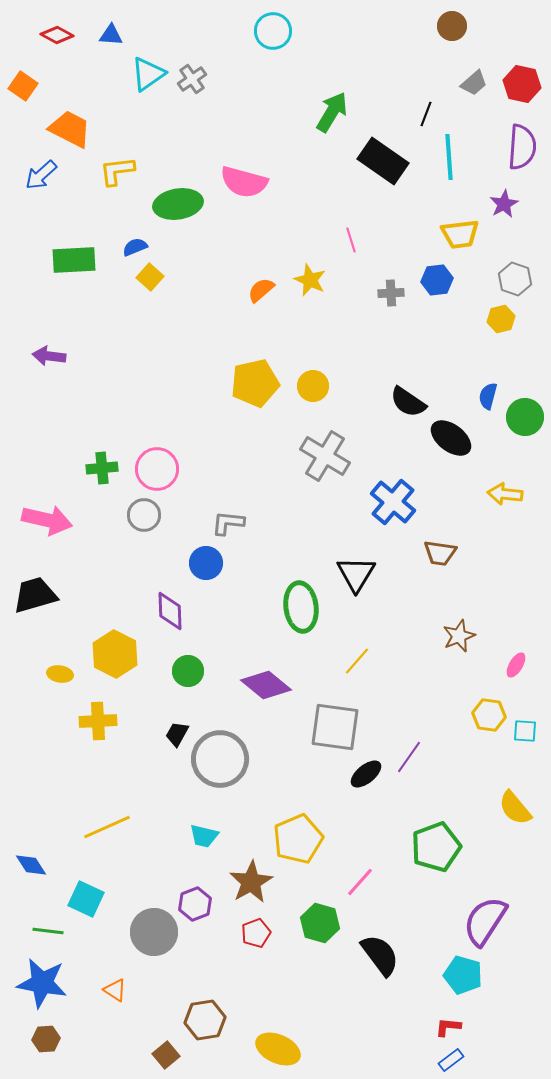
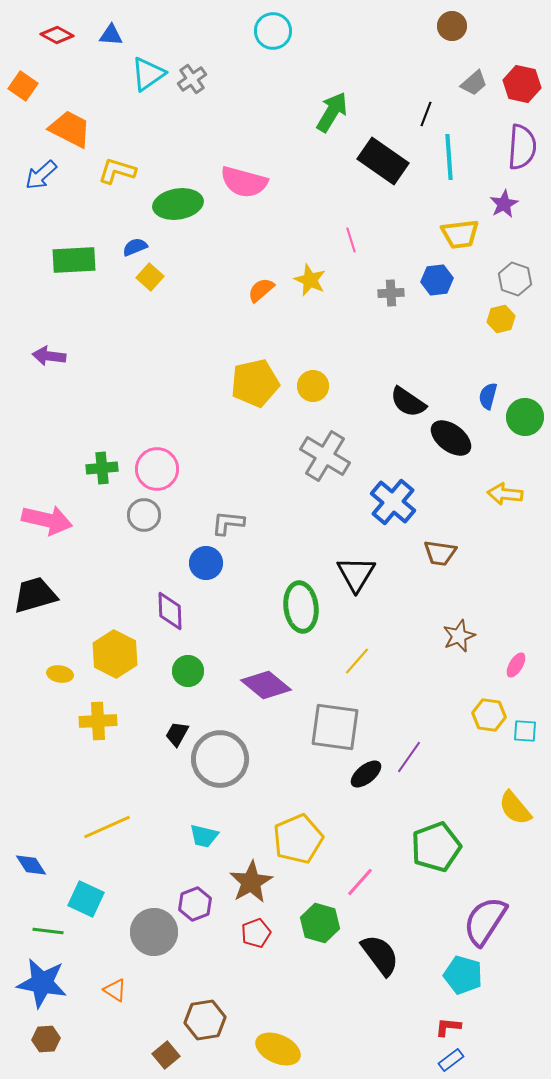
yellow L-shape at (117, 171): rotated 24 degrees clockwise
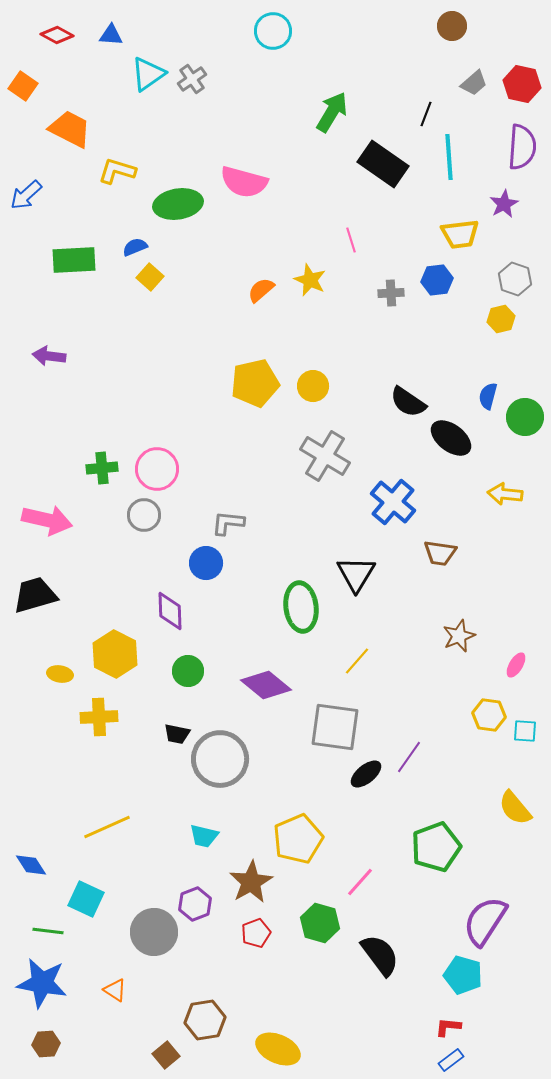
black rectangle at (383, 161): moved 3 px down
blue arrow at (41, 175): moved 15 px left, 20 px down
yellow cross at (98, 721): moved 1 px right, 4 px up
black trapezoid at (177, 734): rotated 108 degrees counterclockwise
brown hexagon at (46, 1039): moved 5 px down
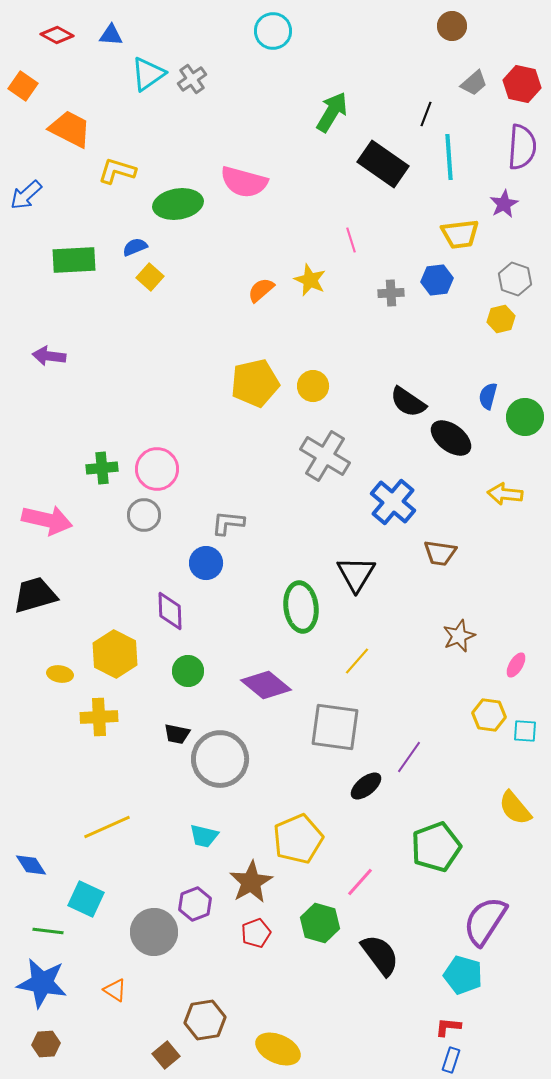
black ellipse at (366, 774): moved 12 px down
blue rectangle at (451, 1060): rotated 35 degrees counterclockwise
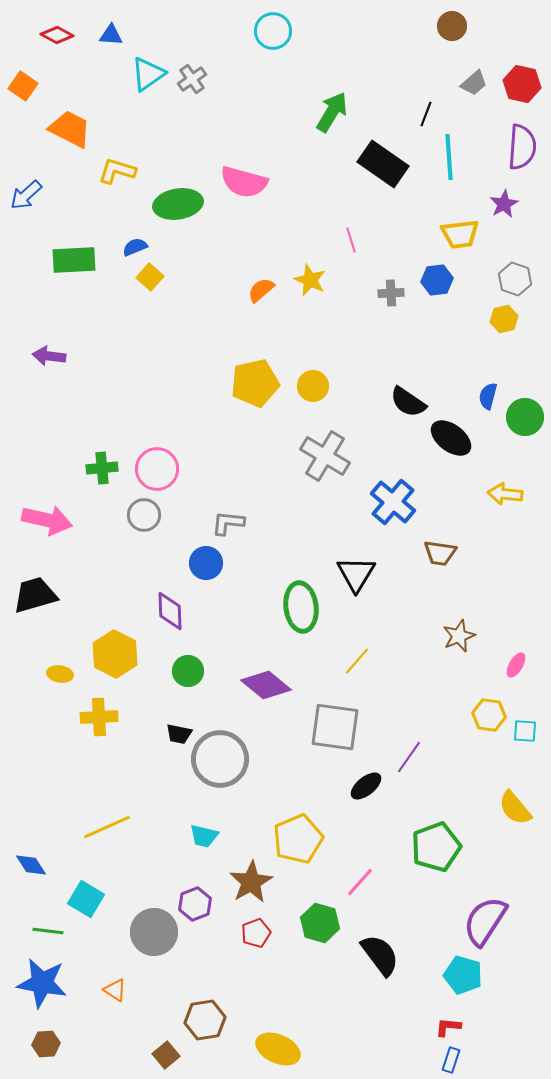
yellow hexagon at (501, 319): moved 3 px right
black trapezoid at (177, 734): moved 2 px right
cyan square at (86, 899): rotated 6 degrees clockwise
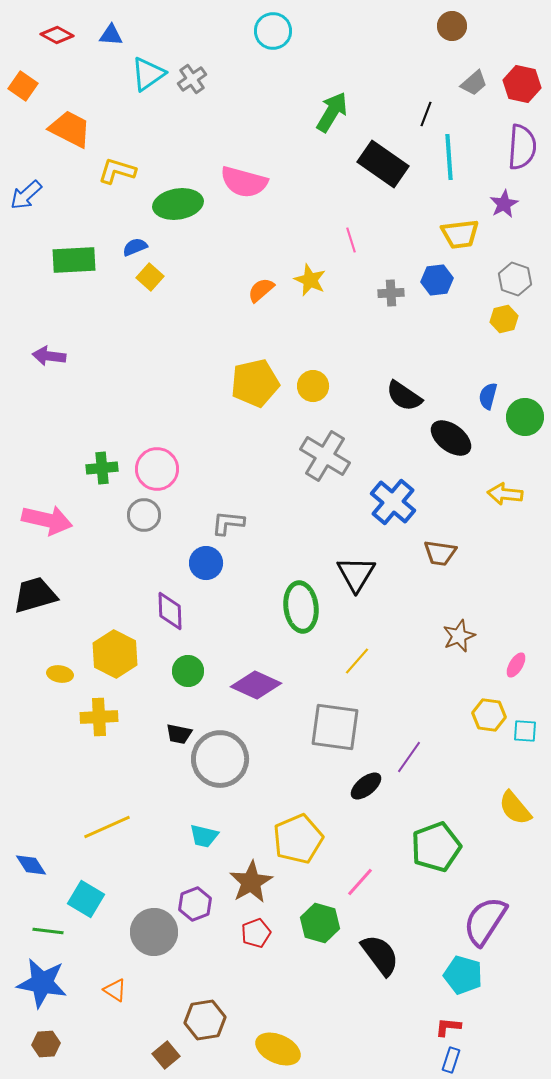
black semicircle at (408, 402): moved 4 px left, 6 px up
purple diamond at (266, 685): moved 10 px left; rotated 15 degrees counterclockwise
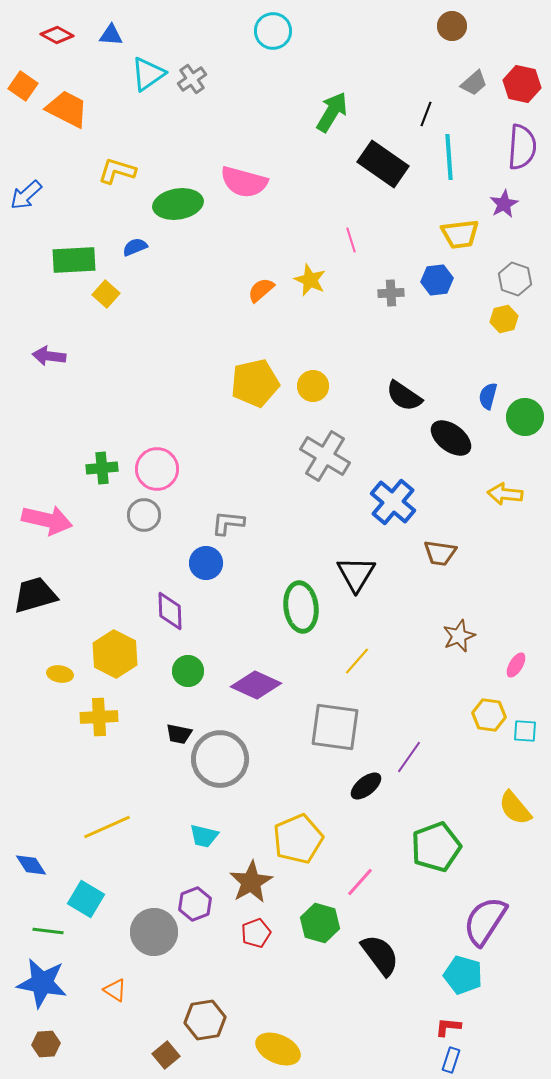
orange trapezoid at (70, 129): moved 3 px left, 20 px up
yellow square at (150, 277): moved 44 px left, 17 px down
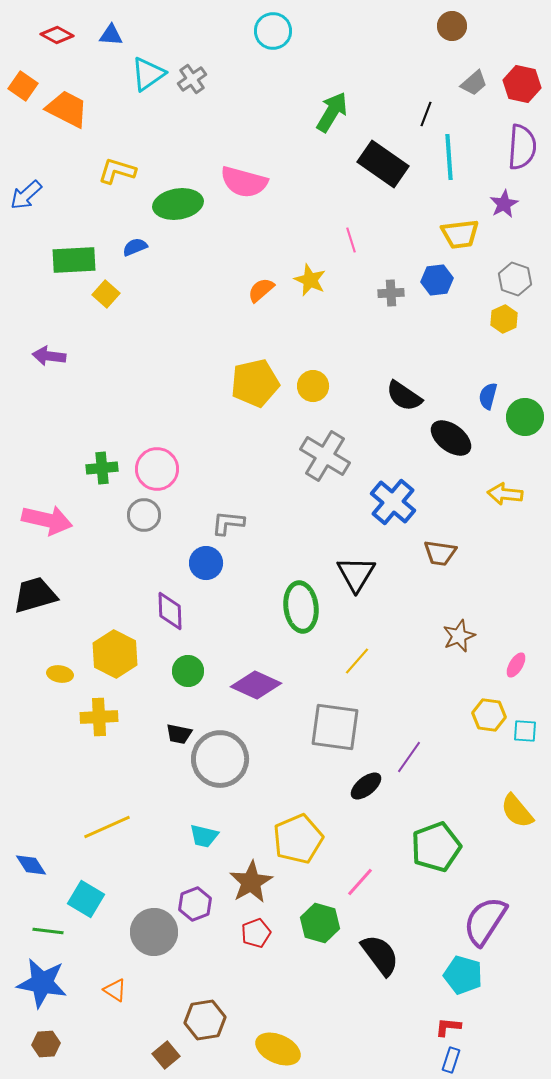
yellow hexagon at (504, 319): rotated 12 degrees counterclockwise
yellow semicircle at (515, 808): moved 2 px right, 3 px down
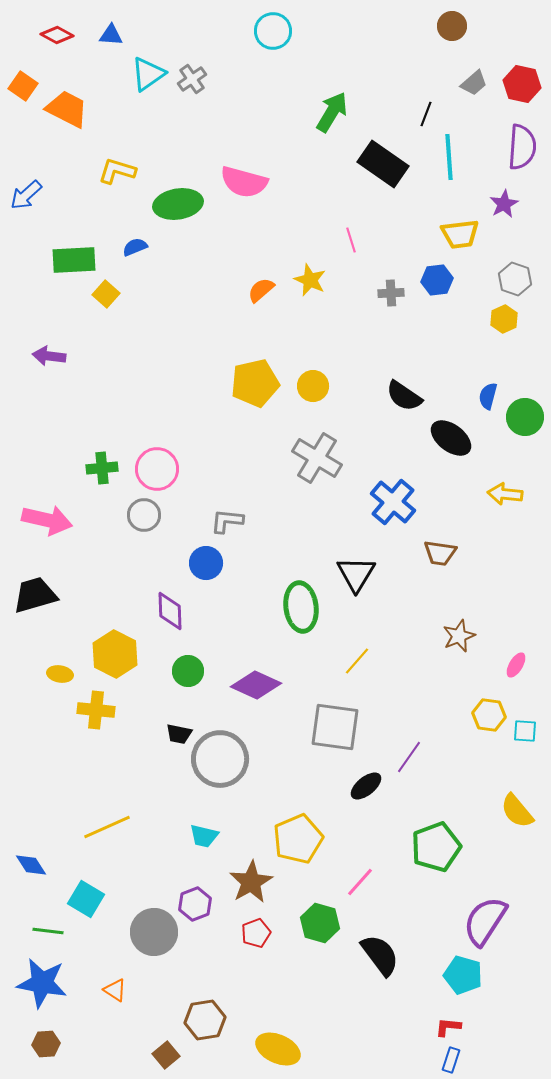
gray cross at (325, 456): moved 8 px left, 2 px down
gray L-shape at (228, 523): moved 1 px left, 2 px up
yellow cross at (99, 717): moved 3 px left, 7 px up; rotated 9 degrees clockwise
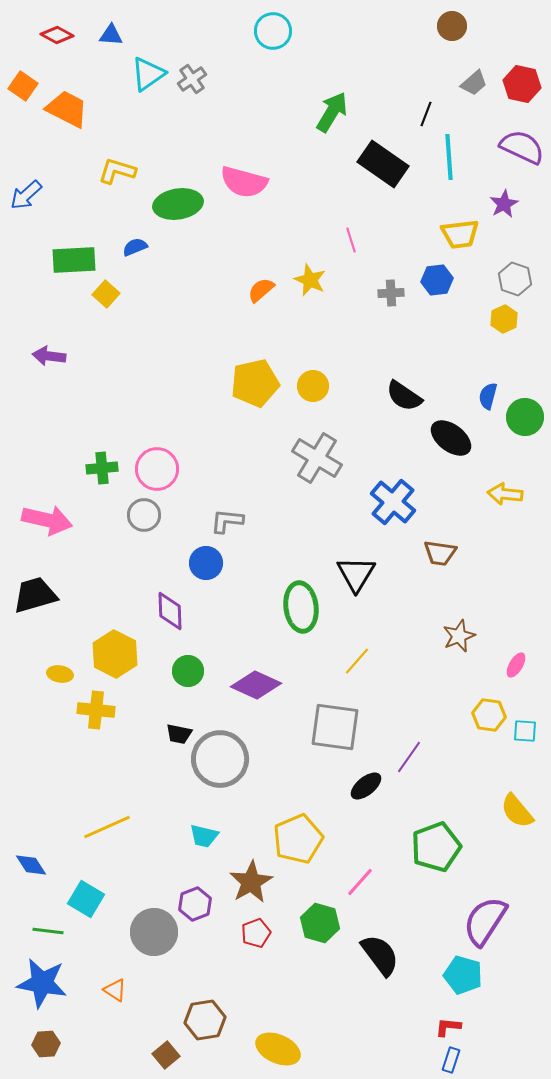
purple semicircle at (522, 147): rotated 69 degrees counterclockwise
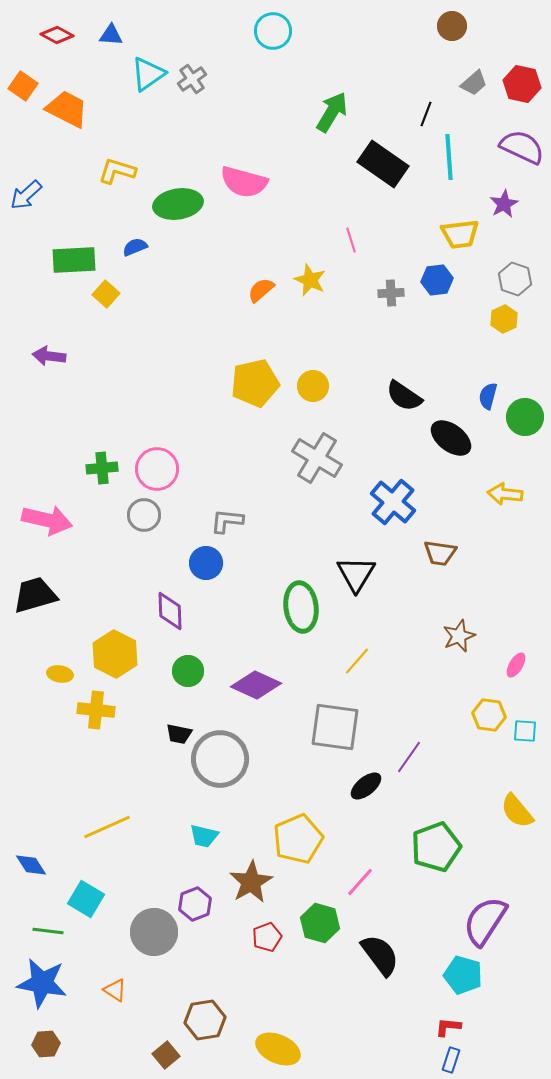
red pentagon at (256, 933): moved 11 px right, 4 px down
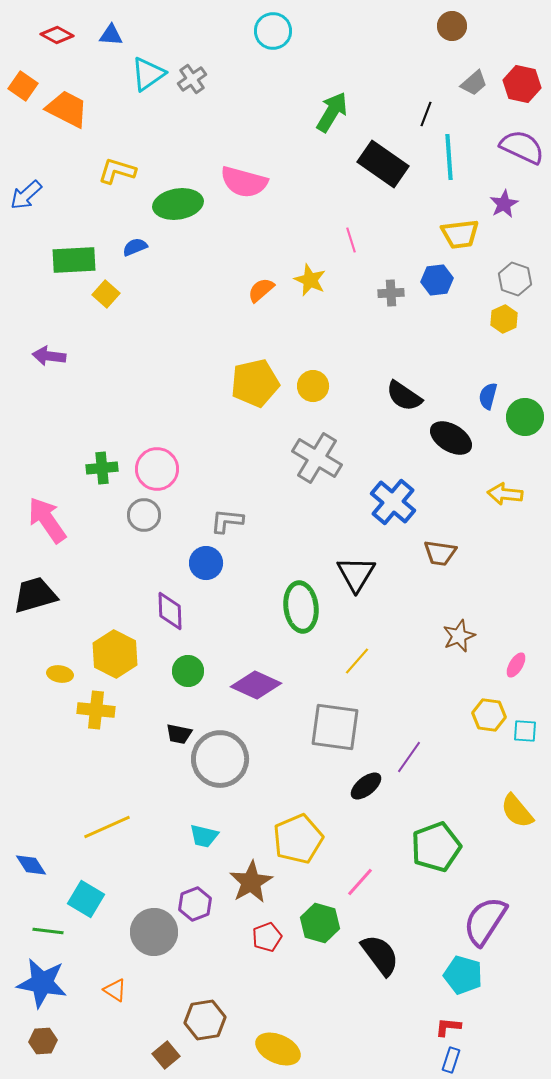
black ellipse at (451, 438): rotated 6 degrees counterclockwise
pink arrow at (47, 520): rotated 138 degrees counterclockwise
brown hexagon at (46, 1044): moved 3 px left, 3 px up
